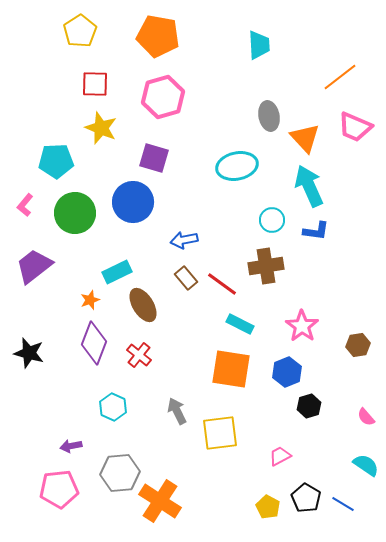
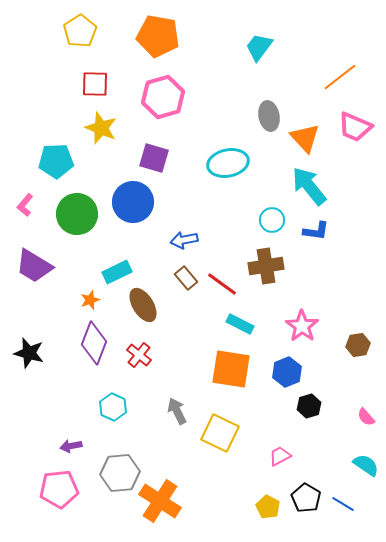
cyan trapezoid at (259, 45): moved 2 px down; rotated 140 degrees counterclockwise
cyan ellipse at (237, 166): moved 9 px left, 3 px up
cyan arrow at (309, 186): rotated 15 degrees counterclockwise
green circle at (75, 213): moved 2 px right, 1 px down
purple trapezoid at (34, 266): rotated 111 degrees counterclockwise
yellow square at (220, 433): rotated 33 degrees clockwise
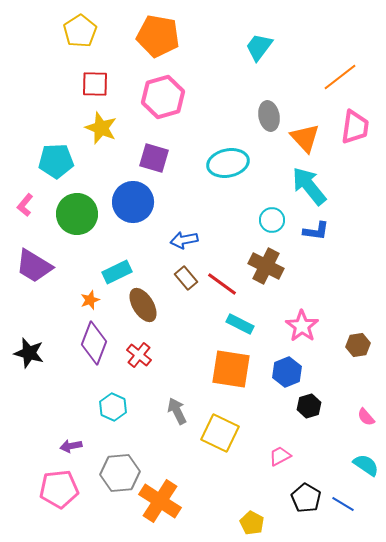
pink trapezoid at (355, 127): rotated 105 degrees counterclockwise
brown cross at (266, 266): rotated 36 degrees clockwise
yellow pentagon at (268, 507): moved 16 px left, 16 px down
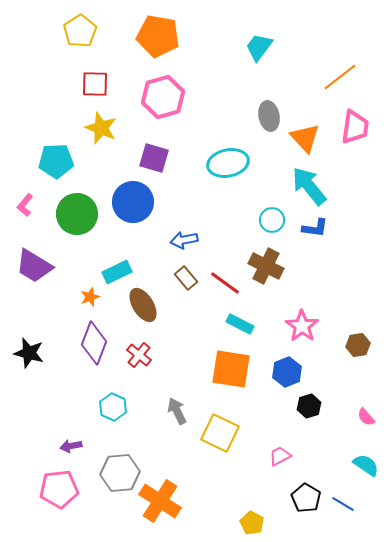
blue L-shape at (316, 231): moved 1 px left, 3 px up
red line at (222, 284): moved 3 px right, 1 px up
orange star at (90, 300): moved 3 px up
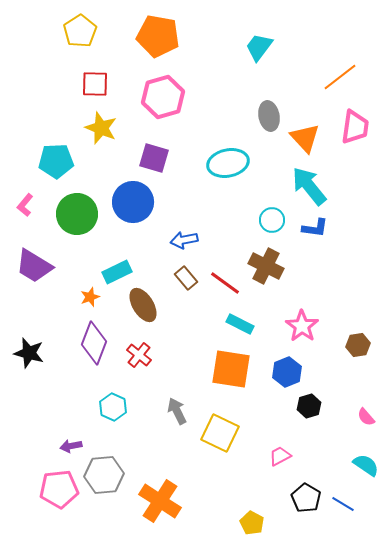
gray hexagon at (120, 473): moved 16 px left, 2 px down
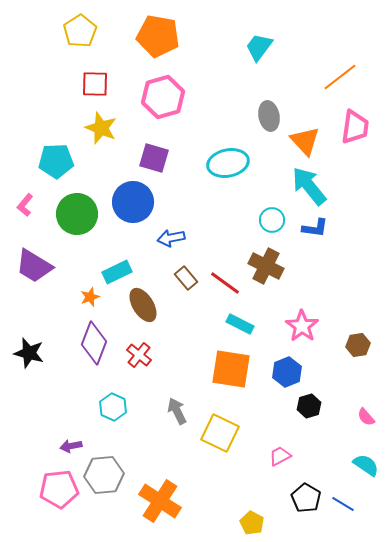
orange triangle at (305, 138): moved 3 px down
blue arrow at (184, 240): moved 13 px left, 2 px up
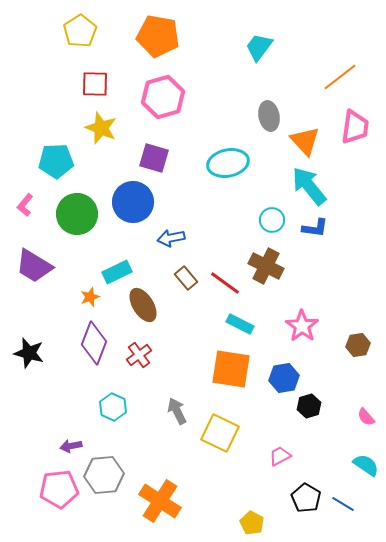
red cross at (139, 355): rotated 15 degrees clockwise
blue hexagon at (287, 372): moved 3 px left, 6 px down; rotated 12 degrees clockwise
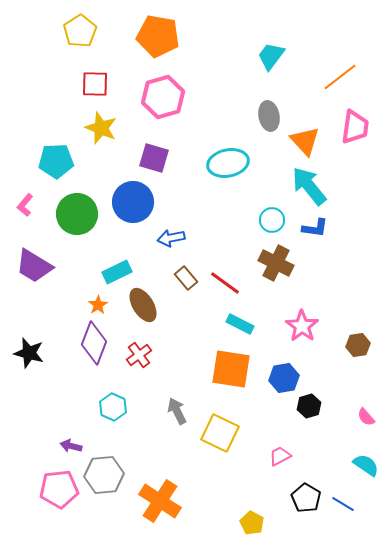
cyan trapezoid at (259, 47): moved 12 px right, 9 px down
brown cross at (266, 266): moved 10 px right, 3 px up
orange star at (90, 297): moved 8 px right, 8 px down; rotated 12 degrees counterclockwise
purple arrow at (71, 446): rotated 25 degrees clockwise
